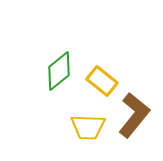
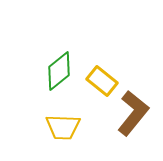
brown L-shape: moved 1 px left, 2 px up
yellow trapezoid: moved 25 px left
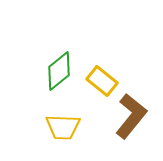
brown L-shape: moved 2 px left, 3 px down
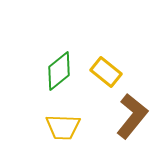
yellow rectangle: moved 4 px right, 9 px up
brown L-shape: moved 1 px right
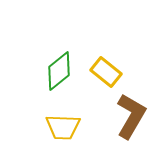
brown L-shape: moved 1 px left; rotated 9 degrees counterclockwise
